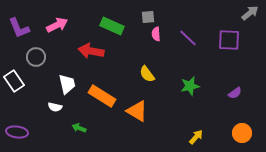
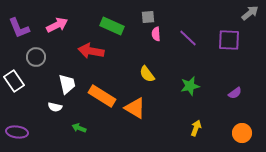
orange triangle: moved 2 px left, 3 px up
yellow arrow: moved 9 px up; rotated 21 degrees counterclockwise
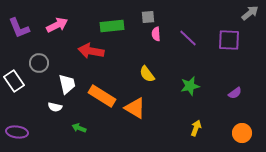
green rectangle: rotated 30 degrees counterclockwise
gray circle: moved 3 px right, 6 px down
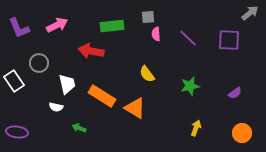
white semicircle: moved 1 px right
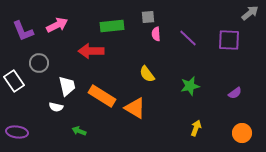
purple L-shape: moved 4 px right, 3 px down
red arrow: rotated 10 degrees counterclockwise
white trapezoid: moved 2 px down
green arrow: moved 3 px down
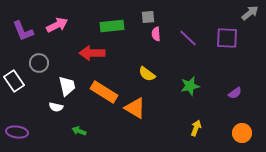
purple square: moved 2 px left, 2 px up
red arrow: moved 1 px right, 2 px down
yellow semicircle: rotated 18 degrees counterclockwise
orange rectangle: moved 2 px right, 4 px up
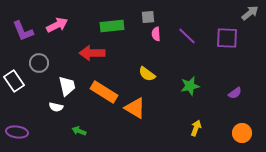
purple line: moved 1 px left, 2 px up
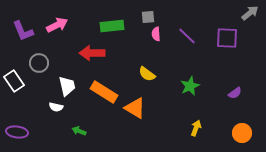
green star: rotated 12 degrees counterclockwise
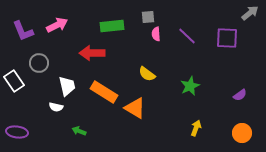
purple semicircle: moved 5 px right, 2 px down
